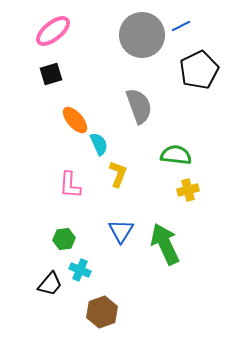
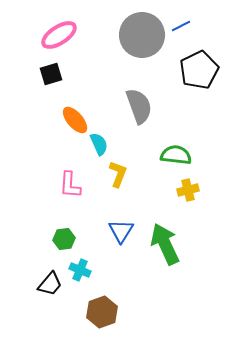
pink ellipse: moved 6 px right, 4 px down; rotated 6 degrees clockwise
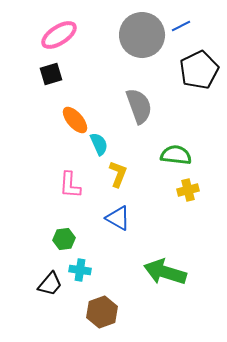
blue triangle: moved 3 px left, 13 px up; rotated 32 degrees counterclockwise
green arrow: moved 28 px down; rotated 48 degrees counterclockwise
cyan cross: rotated 15 degrees counterclockwise
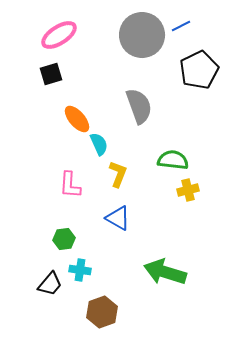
orange ellipse: moved 2 px right, 1 px up
green semicircle: moved 3 px left, 5 px down
